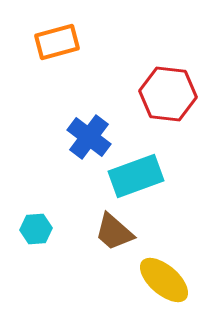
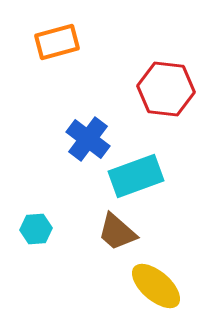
red hexagon: moved 2 px left, 5 px up
blue cross: moved 1 px left, 2 px down
brown trapezoid: moved 3 px right
yellow ellipse: moved 8 px left, 6 px down
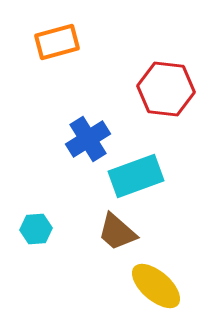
blue cross: rotated 21 degrees clockwise
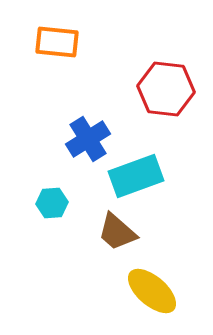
orange rectangle: rotated 21 degrees clockwise
cyan hexagon: moved 16 px right, 26 px up
yellow ellipse: moved 4 px left, 5 px down
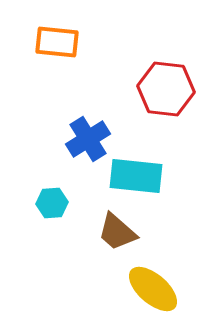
cyan rectangle: rotated 26 degrees clockwise
yellow ellipse: moved 1 px right, 2 px up
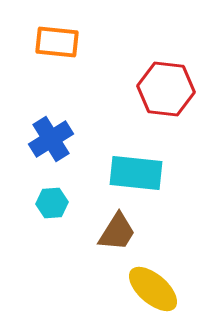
blue cross: moved 37 px left
cyan rectangle: moved 3 px up
brown trapezoid: rotated 99 degrees counterclockwise
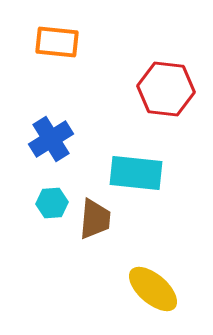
brown trapezoid: moved 22 px left, 13 px up; rotated 27 degrees counterclockwise
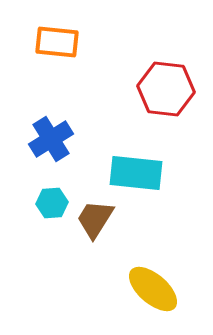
brown trapezoid: rotated 153 degrees counterclockwise
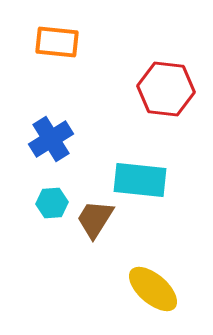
cyan rectangle: moved 4 px right, 7 px down
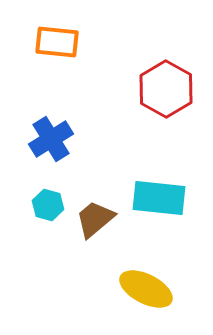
red hexagon: rotated 22 degrees clockwise
cyan rectangle: moved 19 px right, 18 px down
cyan hexagon: moved 4 px left, 2 px down; rotated 20 degrees clockwise
brown trapezoid: rotated 18 degrees clockwise
yellow ellipse: moved 7 px left; rotated 14 degrees counterclockwise
